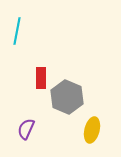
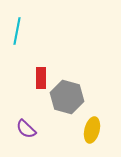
gray hexagon: rotated 8 degrees counterclockwise
purple semicircle: rotated 70 degrees counterclockwise
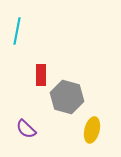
red rectangle: moved 3 px up
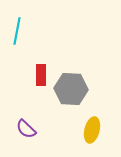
gray hexagon: moved 4 px right, 8 px up; rotated 12 degrees counterclockwise
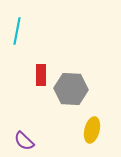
purple semicircle: moved 2 px left, 12 px down
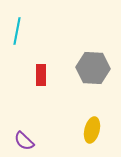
gray hexagon: moved 22 px right, 21 px up
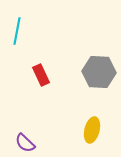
gray hexagon: moved 6 px right, 4 px down
red rectangle: rotated 25 degrees counterclockwise
purple semicircle: moved 1 px right, 2 px down
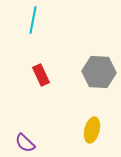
cyan line: moved 16 px right, 11 px up
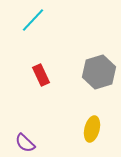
cyan line: rotated 32 degrees clockwise
gray hexagon: rotated 20 degrees counterclockwise
yellow ellipse: moved 1 px up
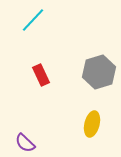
yellow ellipse: moved 5 px up
